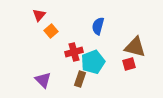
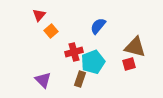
blue semicircle: rotated 24 degrees clockwise
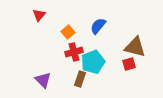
orange square: moved 17 px right, 1 px down
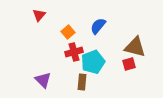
brown rectangle: moved 2 px right, 3 px down; rotated 14 degrees counterclockwise
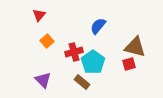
orange square: moved 21 px left, 9 px down
cyan pentagon: rotated 15 degrees counterclockwise
brown rectangle: rotated 56 degrees counterclockwise
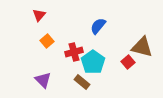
brown triangle: moved 7 px right
red square: moved 1 px left, 2 px up; rotated 24 degrees counterclockwise
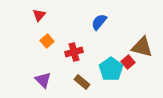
blue semicircle: moved 1 px right, 4 px up
cyan pentagon: moved 18 px right, 7 px down
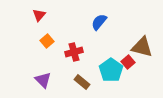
cyan pentagon: moved 1 px down
